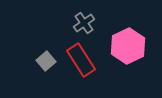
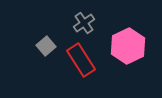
gray square: moved 15 px up
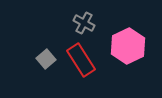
gray cross: rotated 25 degrees counterclockwise
gray square: moved 13 px down
